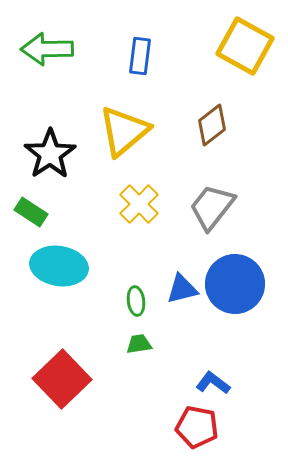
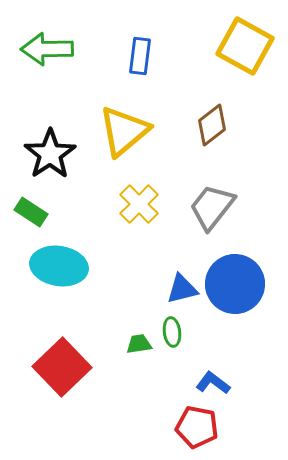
green ellipse: moved 36 px right, 31 px down
red square: moved 12 px up
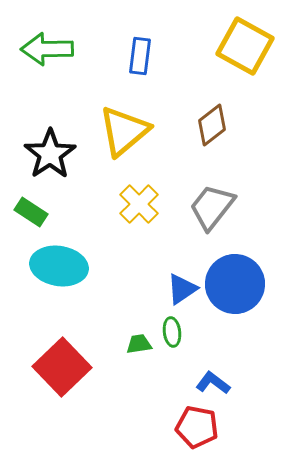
blue triangle: rotated 20 degrees counterclockwise
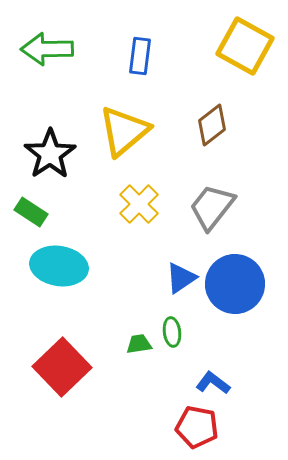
blue triangle: moved 1 px left, 11 px up
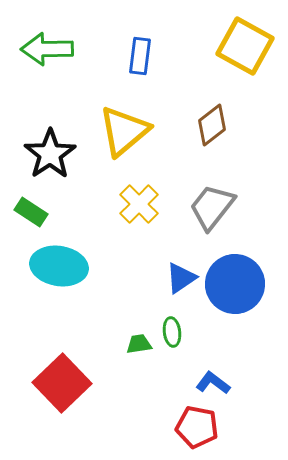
red square: moved 16 px down
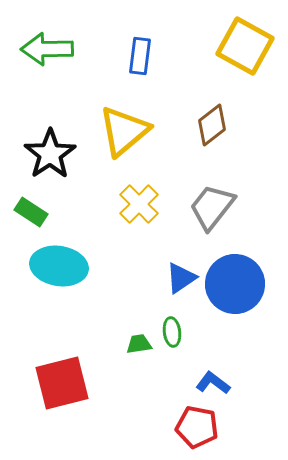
red square: rotated 30 degrees clockwise
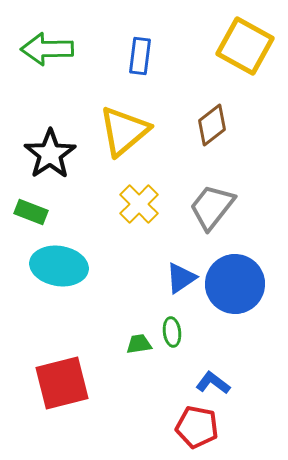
green rectangle: rotated 12 degrees counterclockwise
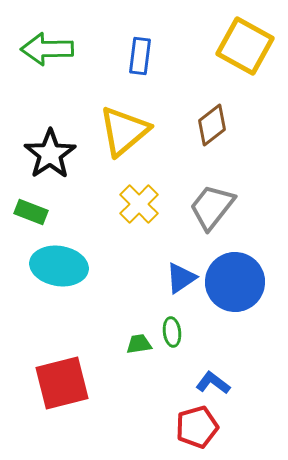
blue circle: moved 2 px up
red pentagon: rotated 27 degrees counterclockwise
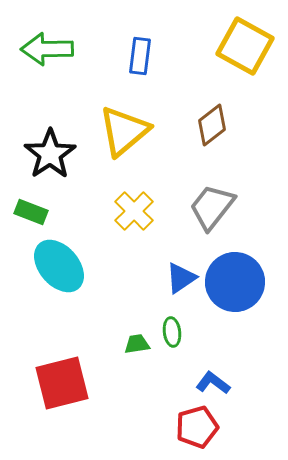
yellow cross: moved 5 px left, 7 px down
cyan ellipse: rotated 40 degrees clockwise
green trapezoid: moved 2 px left
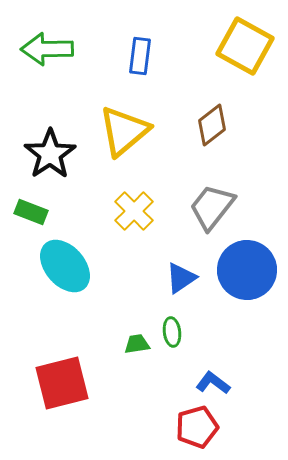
cyan ellipse: moved 6 px right
blue circle: moved 12 px right, 12 px up
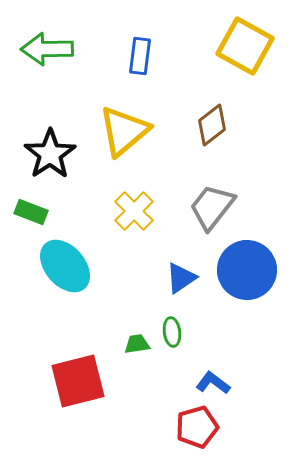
red square: moved 16 px right, 2 px up
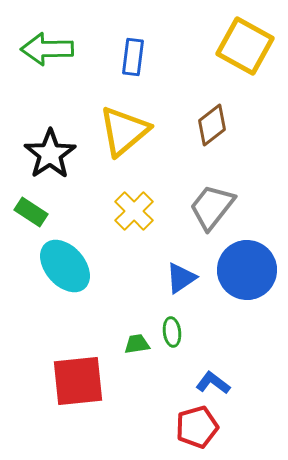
blue rectangle: moved 7 px left, 1 px down
green rectangle: rotated 12 degrees clockwise
red square: rotated 8 degrees clockwise
